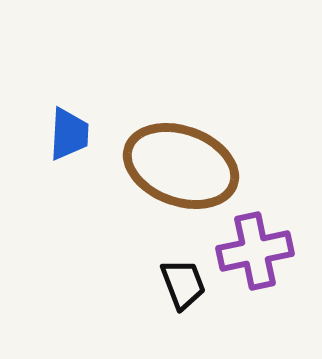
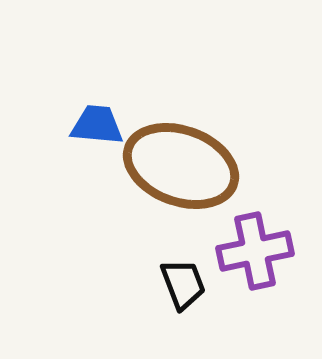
blue trapezoid: moved 28 px right, 9 px up; rotated 88 degrees counterclockwise
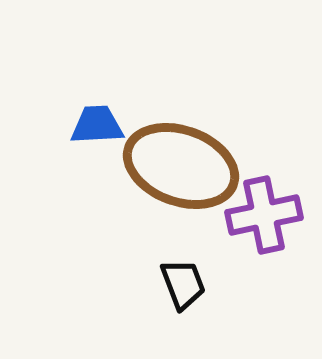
blue trapezoid: rotated 8 degrees counterclockwise
purple cross: moved 9 px right, 36 px up
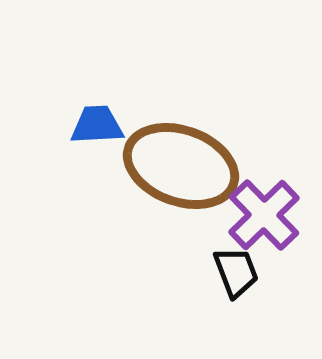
purple cross: rotated 32 degrees counterclockwise
black trapezoid: moved 53 px right, 12 px up
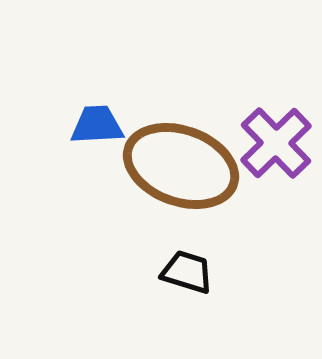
purple cross: moved 12 px right, 72 px up
black trapezoid: moved 49 px left; rotated 52 degrees counterclockwise
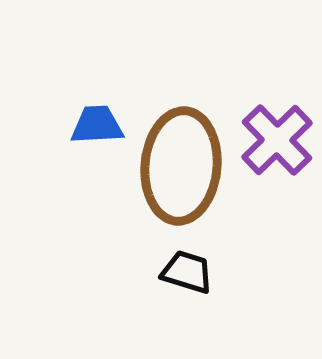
purple cross: moved 1 px right, 3 px up
brown ellipse: rotated 75 degrees clockwise
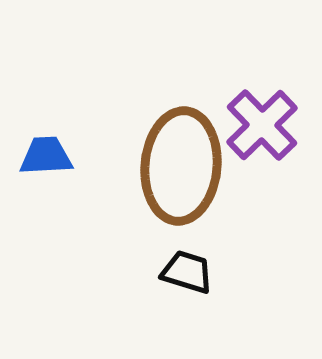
blue trapezoid: moved 51 px left, 31 px down
purple cross: moved 15 px left, 15 px up
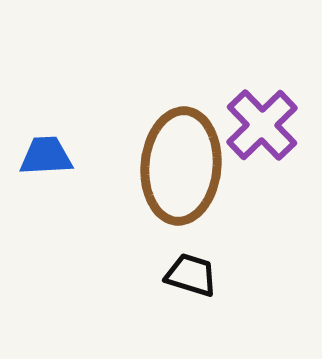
black trapezoid: moved 4 px right, 3 px down
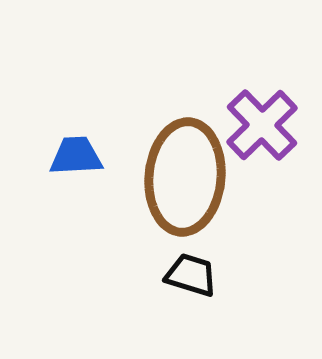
blue trapezoid: moved 30 px right
brown ellipse: moved 4 px right, 11 px down
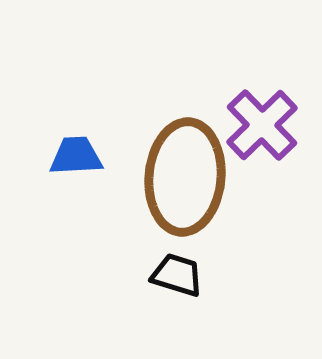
black trapezoid: moved 14 px left
